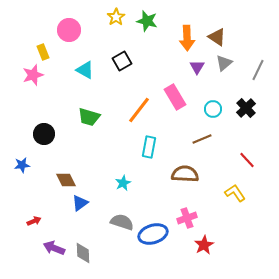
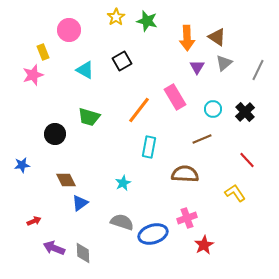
black cross: moved 1 px left, 4 px down
black circle: moved 11 px right
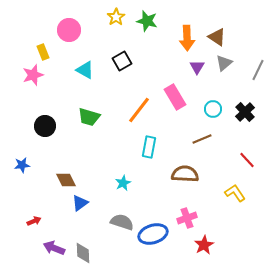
black circle: moved 10 px left, 8 px up
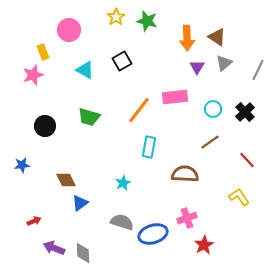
pink rectangle: rotated 65 degrees counterclockwise
brown line: moved 8 px right, 3 px down; rotated 12 degrees counterclockwise
yellow L-shape: moved 4 px right, 4 px down
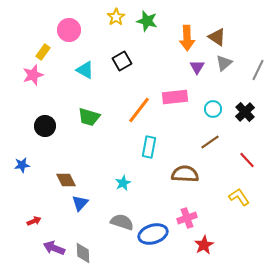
yellow rectangle: rotated 56 degrees clockwise
blue triangle: rotated 12 degrees counterclockwise
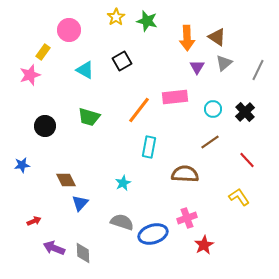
pink star: moved 3 px left
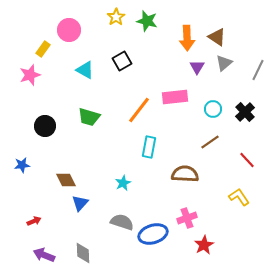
yellow rectangle: moved 3 px up
purple arrow: moved 10 px left, 7 px down
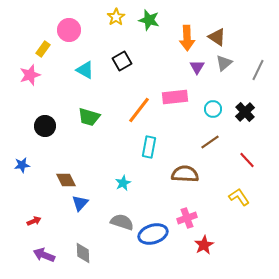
green star: moved 2 px right, 1 px up
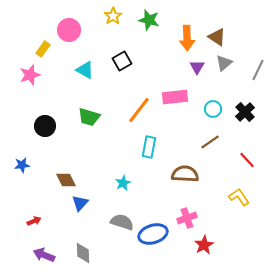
yellow star: moved 3 px left, 1 px up
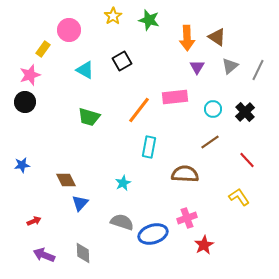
gray triangle: moved 6 px right, 3 px down
black circle: moved 20 px left, 24 px up
